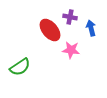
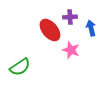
purple cross: rotated 16 degrees counterclockwise
pink star: rotated 12 degrees clockwise
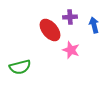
blue arrow: moved 3 px right, 3 px up
green semicircle: rotated 20 degrees clockwise
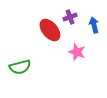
purple cross: rotated 16 degrees counterclockwise
pink star: moved 6 px right, 2 px down
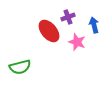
purple cross: moved 2 px left
red ellipse: moved 1 px left, 1 px down
pink star: moved 10 px up
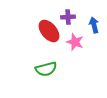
purple cross: rotated 16 degrees clockwise
pink star: moved 2 px left
green semicircle: moved 26 px right, 2 px down
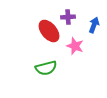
blue arrow: rotated 35 degrees clockwise
pink star: moved 4 px down
green semicircle: moved 1 px up
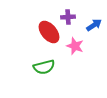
blue arrow: rotated 35 degrees clockwise
red ellipse: moved 1 px down
green semicircle: moved 2 px left, 1 px up
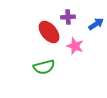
blue arrow: moved 2 px right, 1 px up
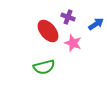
purple cross: rotated 24 degrees clockwise
red ellipse: moved 1 px left, 1 px up
pink star: moved 2 px left, 3 px up
